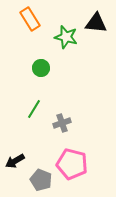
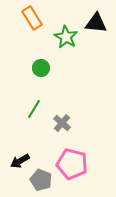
orange rectangle: moved 2 px right, 1 px up
green star: rotated 15 degrees clockwise
gray cross: rotated 30 degrees counterclockwise
black arrow: moved 5 px right
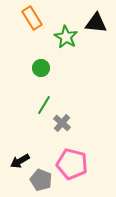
green line: moved 10 px right, 4 px up
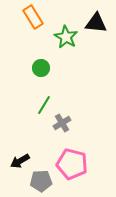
orange rectangle: moved 1 px right, 1 px up
gray cross: rotated 18 degrees clockwise
gray pentagon: moved 1 px down; rotated 25 degrees counterclockwise
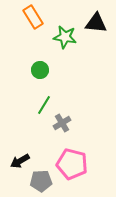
green star: moved 1 px left; rotated 20 degrees counterclockwise
green circle: moved 1 px left, 2 px down
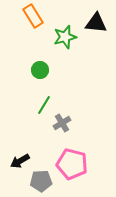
orange rectangle: moved 1 px up
green star: rotated 25 degrees counterclockwise
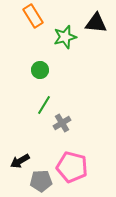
pink pentagon: moved 3 px down
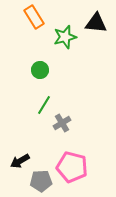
orange rectangle: moved 1 px right, 1 px down
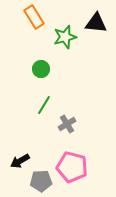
green circle: moved 1 px right, 1 px up
gray cross: moved 5 px right, 1 px down
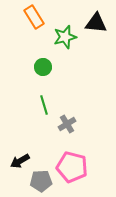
green circle: moved 2 px right, 2 px up
green line: rotated 48 degrees counterclockwise
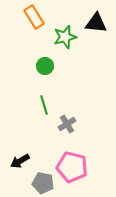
green circle: moved 2 px right, 1 px up
gray pentagon: moved 2 px right, 2 px down; rotated 15 degrees clockwise
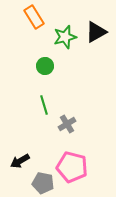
black triangle: moved 9 px down; rotated 35 degrees counterclockwise
